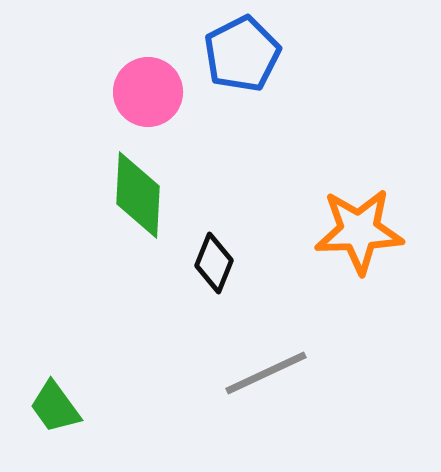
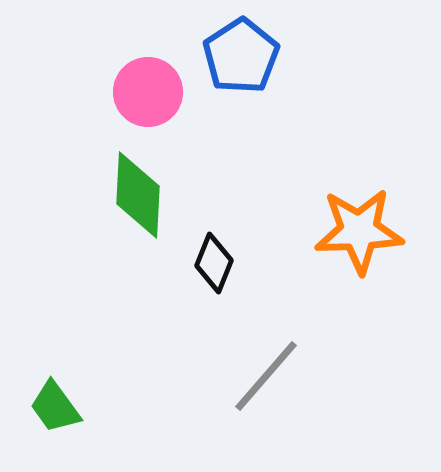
blue pentagon: moved 1 px left, 2 px down; rotated 6 degrees counterclockwise
gray line: moved 3 px down; rotated 24 degrees counterclockwise
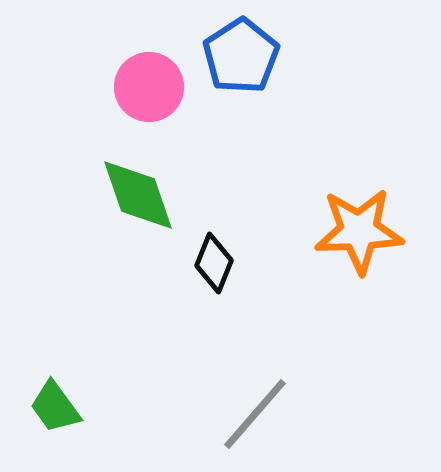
pink circle: moved 1 px right, 5 px up
green diamond: rotated 22 degrees counterclockwise
gray line: moved 11 px left, 38 px down
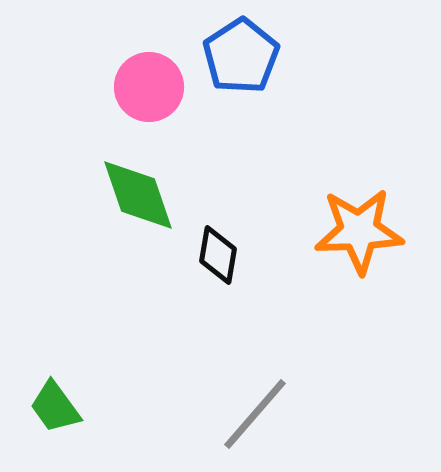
black diamond: moved 4 px right, 8 px up; rotated 12 degrees counterclockwise
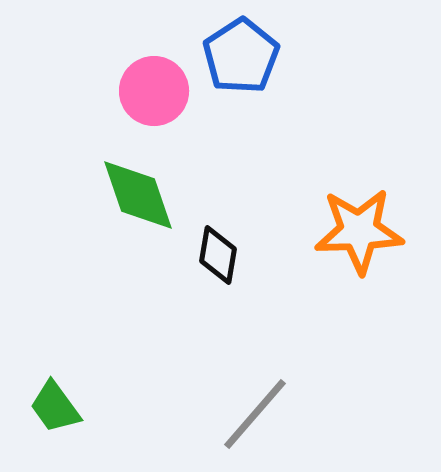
pink circle: moved 5 px right, 4 px down
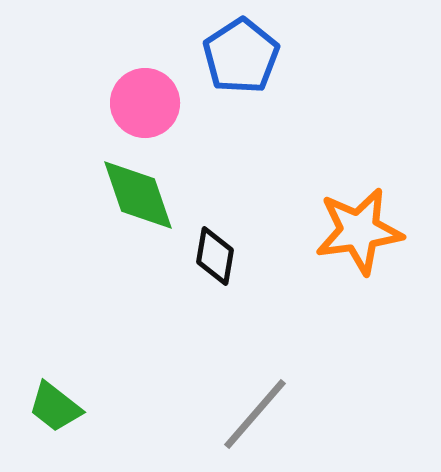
pink circle: moved 9 px left, 12 px down
orange star: rotated 6 degrees counterclockwise
black diamond: moved 3 px left, 1 px down
green trapezoid: rotated 16 degrees counterclockwise
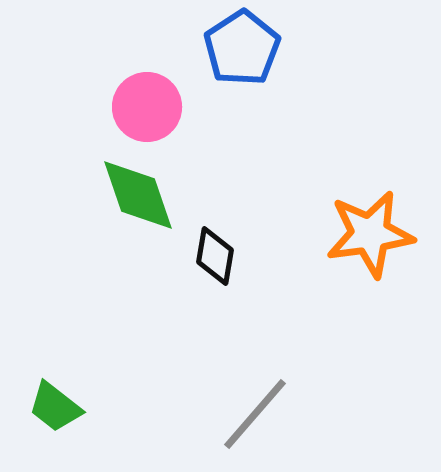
blue pentagon: moved 1 px right, 8 px up
pink circle: moved 2 px right, 4 px down
orange star: moved 11 px right, 3 px down
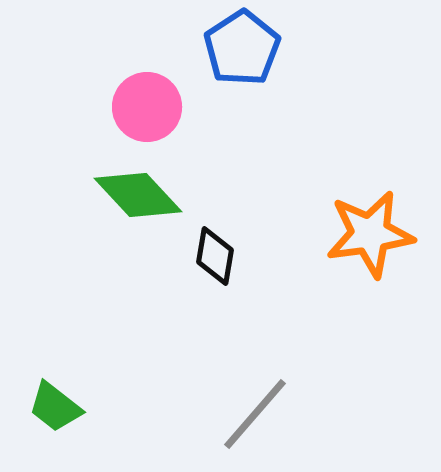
green diamond: rotated 24 degrees counterclockwise
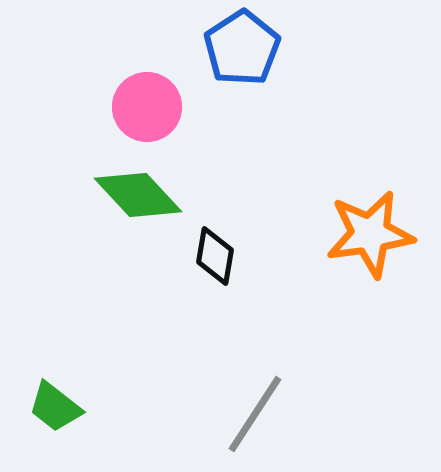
gray line: rotated 8 degrees counterclockwise
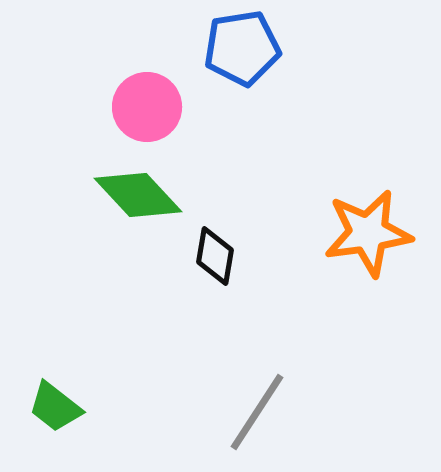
blue pentagon: rotated 24 degrees clockwise
orange star: moved 2 px left, 1 px up
gray line: moved 2 px right, 2 px up
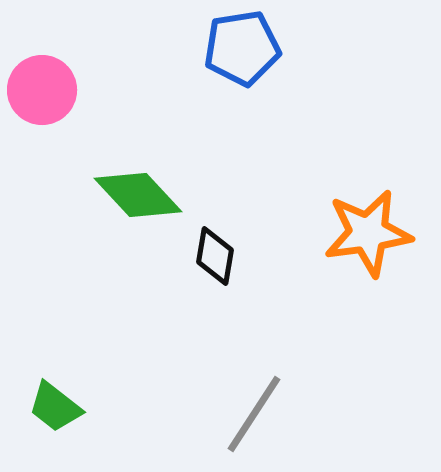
pink circle: moved 105 px left, 17 px up
gray line: moved 3 px left, 2 px down
